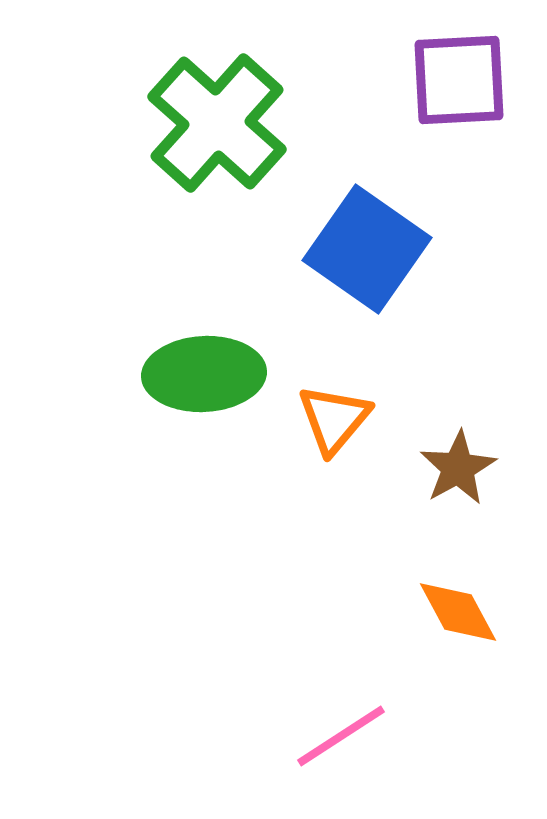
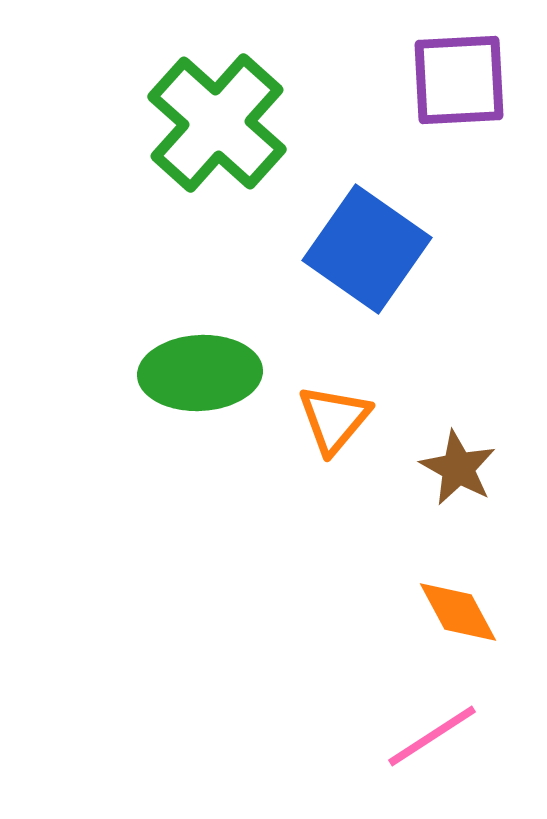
green ellipse: moved 4 px left, 1 px up
brown star: rotated 14 degrees counterclockwise
pink line: moved 91 px right
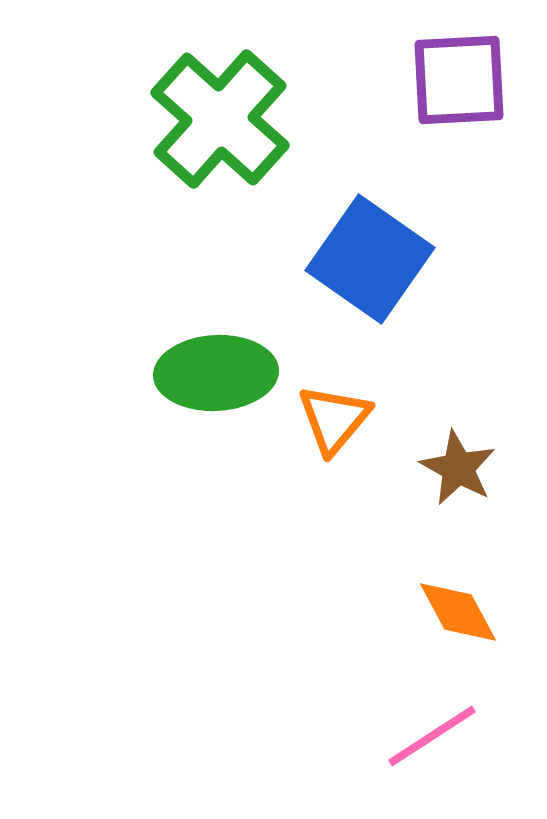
green cross: moved 3 px right, 4 px up
blue square: moved 3 px right, 10 px down
green ellipse: moved 16 px right
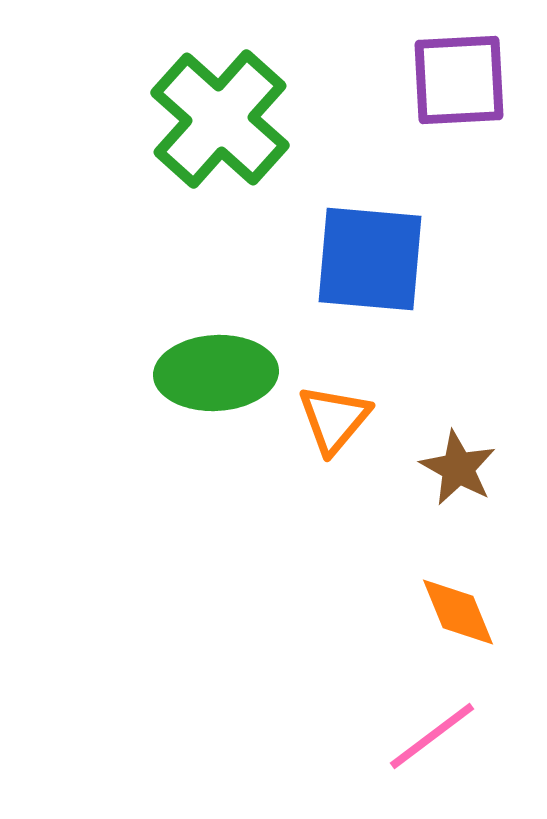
blue square: rotated 30 degrees counterclockwise
orange diamond: rotated 6 degrees clockwise
pink line: rotated 4 degrees counterclockwise
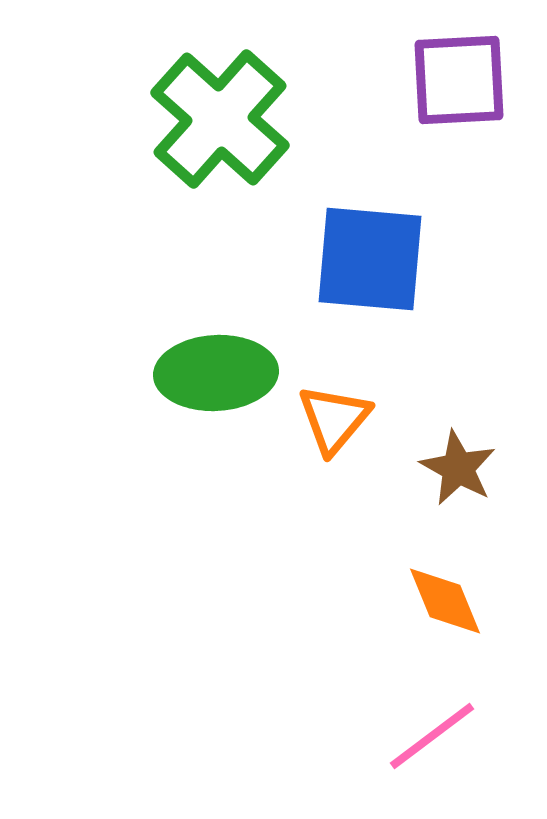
orange diamond: moved 13 px left, 11 px up
